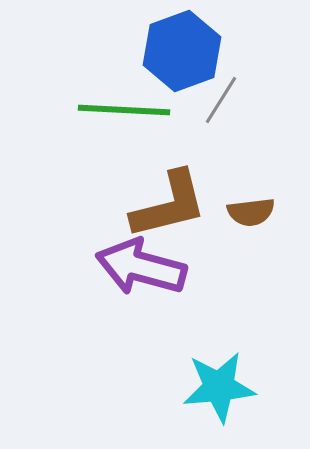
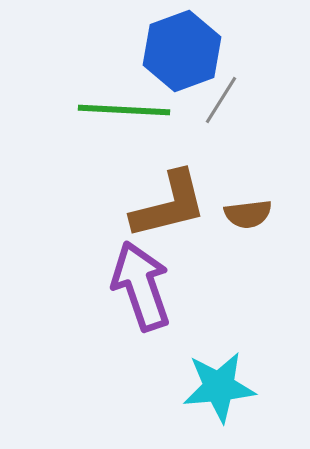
brown semicircle: moved 3 px left, 2 px down
purple arrow: moved 19 px down; rotated 56 degrees clockwise
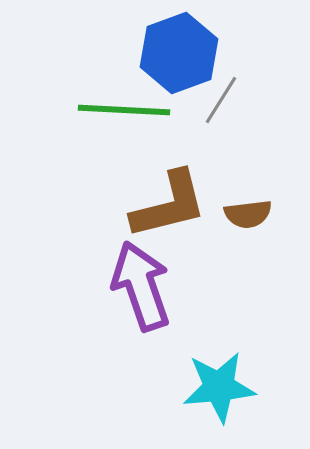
blue hexagon: moved 3 px left, 2 px down
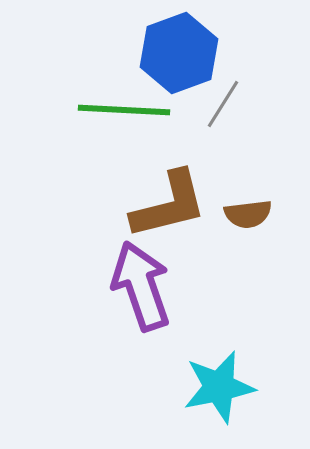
gray line: moved 2 px right, 4 px down
cyan star: rotated 6 degrees counterclockwise
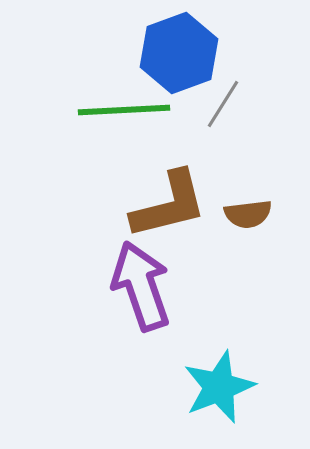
green line: rotated 6 degrees counterclockwise
cyan star: rotated 10 degrees counterclockwise
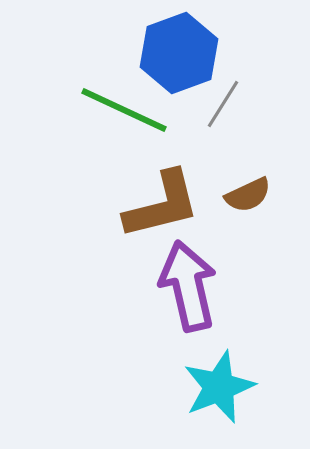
green line: rotated 28 degrees clockwise
brown L-shape: moved 7 px left
brown semicircle: moved 19 px up; rotated 18 degrees counterclockwise
purple arrow: moved 47 px right; rotated 6 degrees clockwise
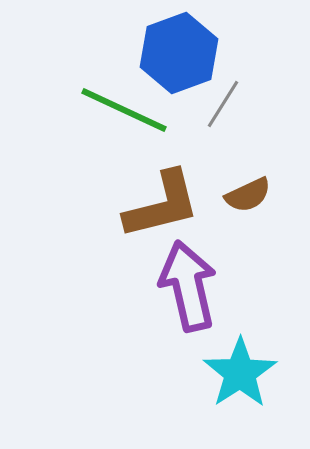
cyan star: moved 21 px right, 14 px up; rotated 12 degrees counterclockwise
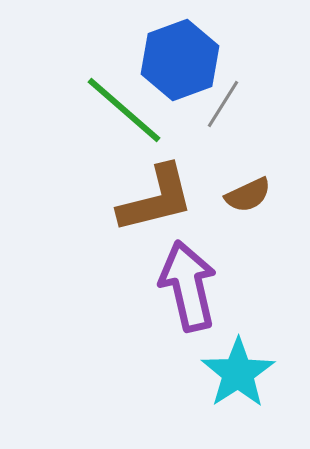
blue hexagon: moved 1 px right, 7 px down
green line: rotated 16 degrees clockwise
brown L-shape: moved 6 px left, 6 px up
cyan star: moved 2 px left
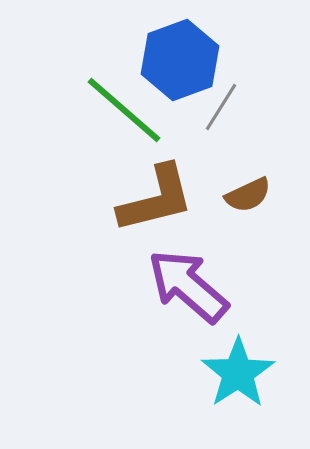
gray line: moved 2 px left, 3 px down
purple arrow: rotated 36 degrees counterclockwise
